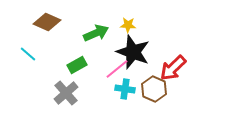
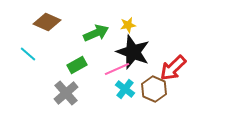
yellow star: rotated 14 degrees counterclockwise
pink line: rotated 15 degrees clockwise
cyan cross: rotated 30 degrees clockwise
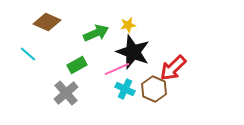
cyan cross: rotated 12 degrees counterclockwise
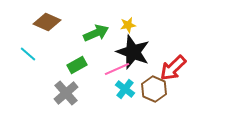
cyan cross: rotated 12 degrees clockwise
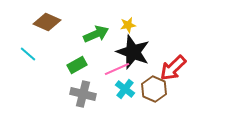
green arrow: moved 1 px down
gray cross: moved 17 px right, 1 px down; rotated 35 degrees counterclockwise
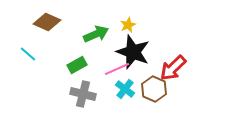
yellow star: rotated 14 degrees counterclockwise
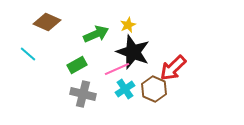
cyan cross: rotated 18 degrees clockwise
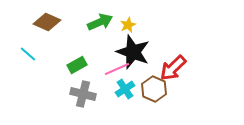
green arrow: moved 4 px right, 12 px up
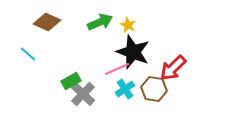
yellow star: rotated 21 degrees counterclockwise
green rectangle: moved 6 px left, 16 px down
brown hexagon: rotated 15 degrees counterclockwise
gray cross: rotated 30 degrees clockwise
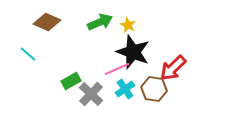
gray cross: moved 8 px right
